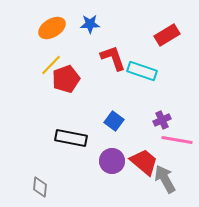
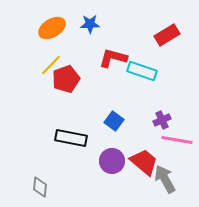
red L-shape: rotated 56 degrees counterclockwise
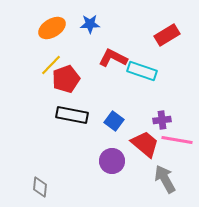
red L-shape: rotated 12 degrees clockwise
purple cross: rotated 18 degrees clockwise
black rectangle: moved 1 px right, 23 px up
red trapezoid: moved 1 px right, 18 px up
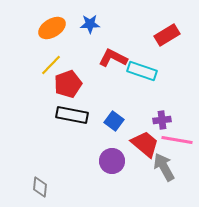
red pentagon: moved 2 px right, 5 px down
gray arrow: moved 1 px left, 12 px up
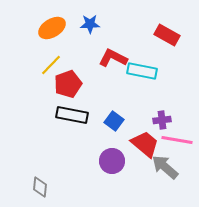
red rectangle: rotated 60 degrees clockwise
cyan rectangle: rotated 8 degrees counterclockwise
gray arrow: moved 1 px right; rotated 20 degrees counterclockwise
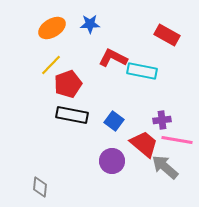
red trapezoid: moved 1 px left
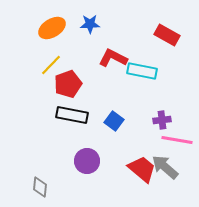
red trapezoid: moved 2 px left, 25 px down
purple circle: moved 25 px left
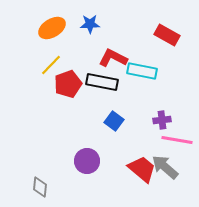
black rectangle: moved 30 px right, 33 px up
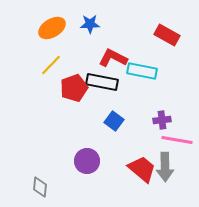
red pentagon: moved 6 px right, 4 px down
gray arrow: rotated 132 degrees counterclockwise
